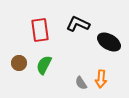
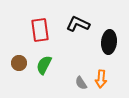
black ellipse: rotated 65 degrees clockwise
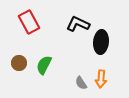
red rectangle: moved 11 px left, 8 px up; rotated 20 degrees counterclockwise
black ellipse: moved 8 px left
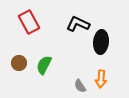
gray semicircle: moved 1 px left, 3 px down
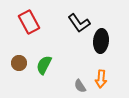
black L-shape: moved 1 px right, 1 px up; rotated 150 degrees counterclockwise
black ellipse: moved 1 px up
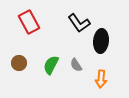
green semicircle: moved 7 px right
gray semicircle: moved 4 px left, 21 px up
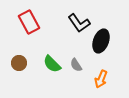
black ellipse: rotated 15 degrees clockwise
green semicircle: moved 1 px right, 1 px up; rotated 72 degrees counterclockwise
orange arrow: rotated 18 degrees clockwise
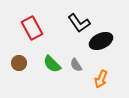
red rectangle: moved 3 px right, 6 px down
black ellipse: rotated 45 degrees clockwise
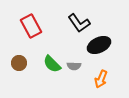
red rectangle: moved 1 px left, 2 px up
black ellipse: moved 2 px left, 4 px down
gray semicircle: moved 2 px left, 1 px down; rotated 56 degrees counterclockwise
